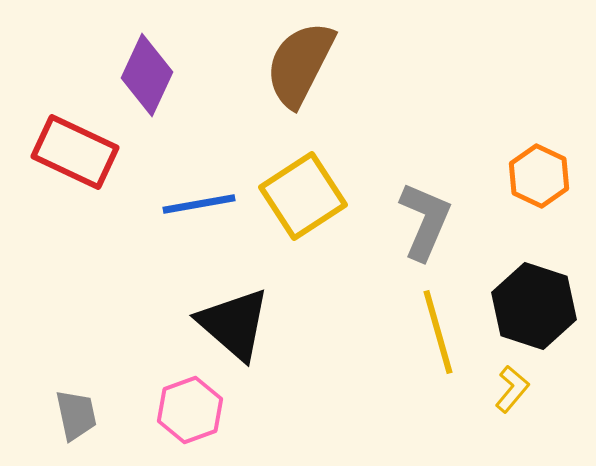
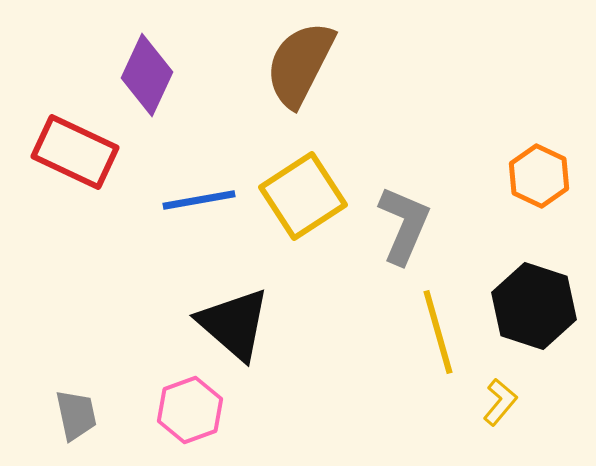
blue line: moved 4 px up
gray L-shape: moved 21 px left, 4 px down
yellow L-shape: moved 12 px left, 13 px down
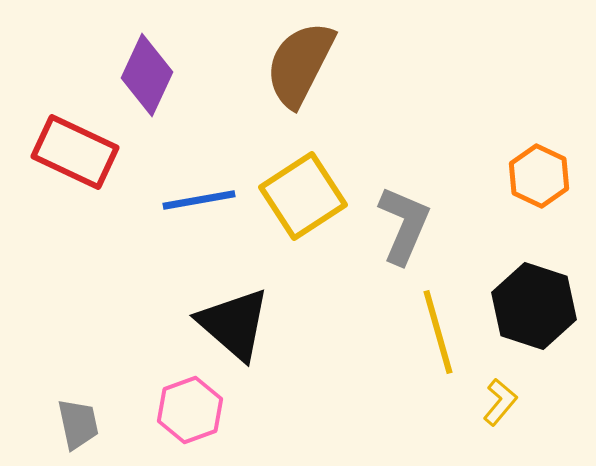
gray trapezoid: moved 2 px right, 9 px down
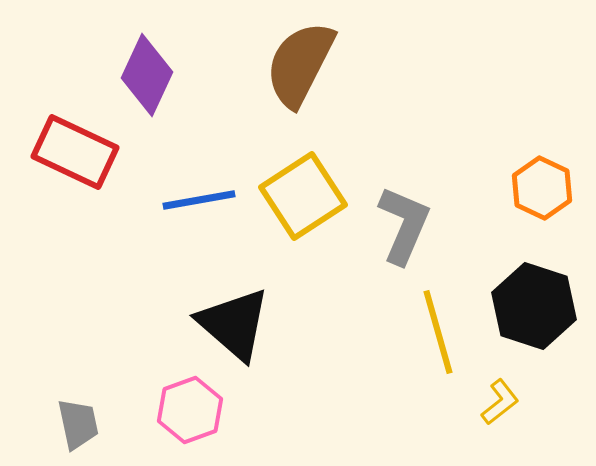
orange hexagon: moved 3 px right, 12 px down
yellow L-shape: rotated 12 degrees clockwise
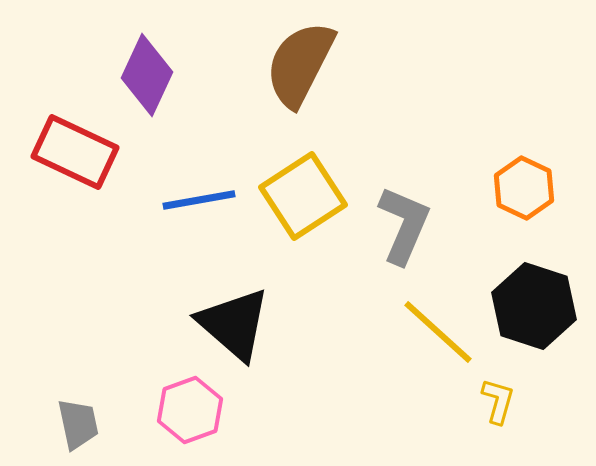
orange hexagon: moved 18 px left
yellow line: rotated 32 degrees counterclockwise
yellow L-shape: moved 2 px left, 1 px up; rotated 36 degrees counterclockwise
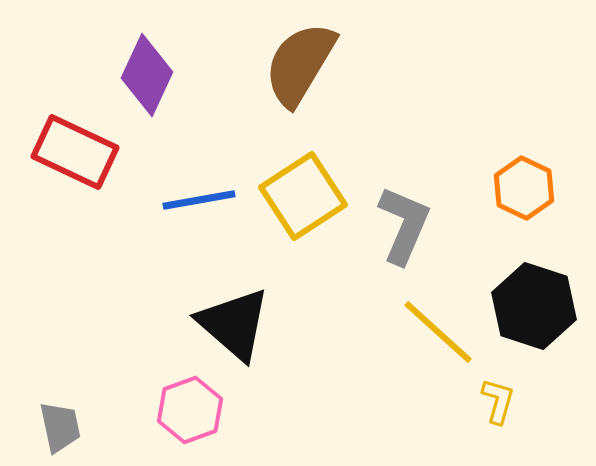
brown semicircle: rotated 4 degrees clockwise
gray trapezoid: moved 18 px left, 3 px down
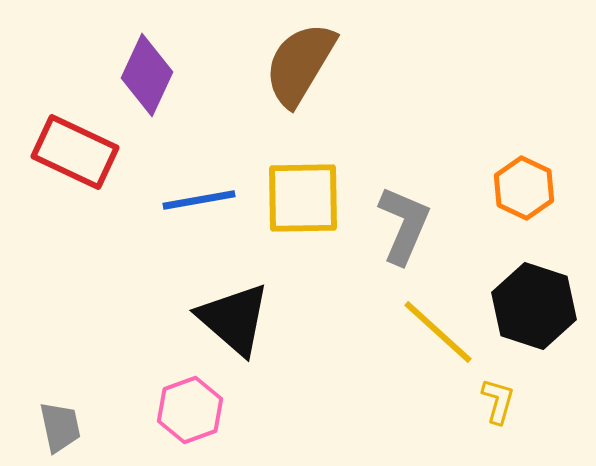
yellow square: moved 2 px down; rotated 32 degrees clockwise
black triangle: moved 5 px up
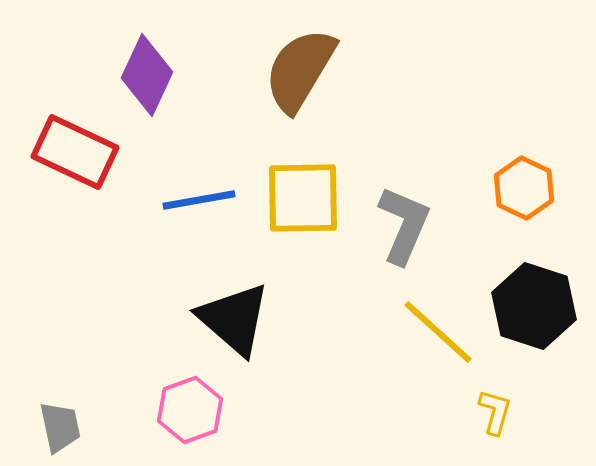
brown semicircle: moved 6 px down
yellow L-shape: moved 3 px left, 11 px down
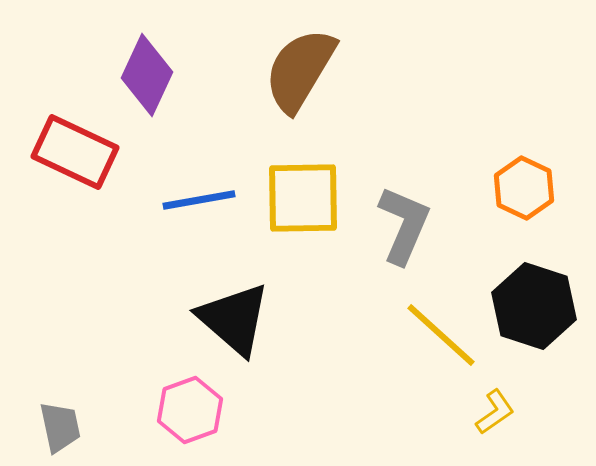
yellow line: moved 3 px right, 3 px down
yellow L-shape: rotated 39 degrees clockwise
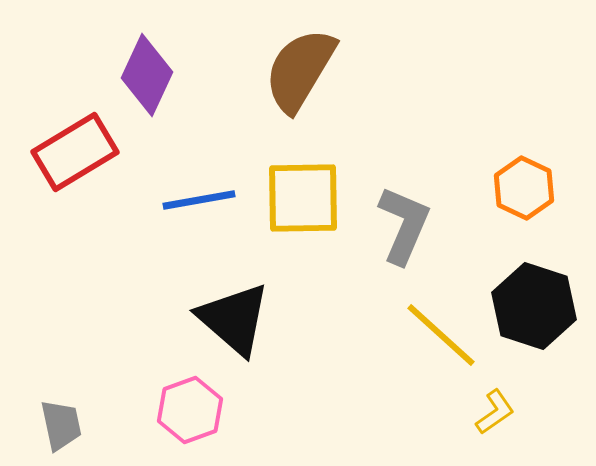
red rectangle: rotated 56 degrees counterclockwise
gray trapezoid: moved 1 px right, 2 px up
